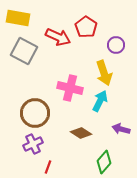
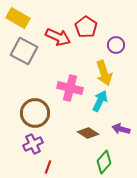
yellow rectangle: rotated 20 degrees clockwise
brown diamond: moved 7 px right
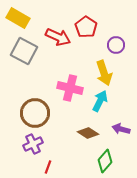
green diamond: moved 1 px right, 1 px up
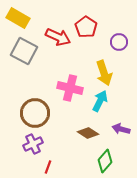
purple circle: moved 3 px right, 3 px up
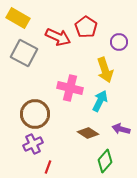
gray square: moved 2 px down
yellow arrow: moved 1 px right, 3 px up
brown circle: moved 1 px down
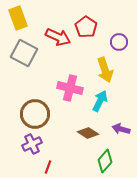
yellow rectangle: rotated 40 degrees clockwise
purple cross: moved 1 px left
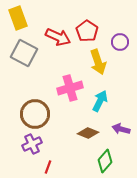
red pentagon: moved 1 px right, 4 px down
purple circle: moved 1 px right
yellow arrow: moved 7 px left, 8 px up
pink cross: rotated 30 degrees counterclockwise
brown diamond: rotated 10 degrees counterclockwise
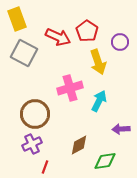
yellow rectangle: moved 1 px left, 1 px down
cyan arrow: moved 1 px left
purple arrow: rotated 18 degrees counterclockwise
brown diamond: moved 9 px left, 12 px down; rotated 50 degrees counterclockwise
green diamond: rotated 40 degrees clockwise
red line: moved 3 px left
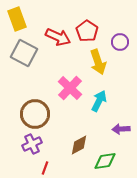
pink cross: rotated 30 degrees counterclockwise
red line: moved 1 px down
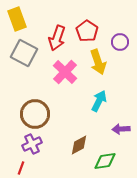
red arrow: moved 1 px left, 1 px down; rotated 85 degrees clockwise
pink cross: moved 5 px left, 16 px up
red line: moved 24 px left
